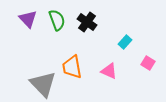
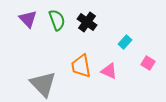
orange trapezoid: moved 9 px right, 1 px up
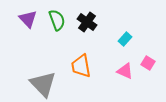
cyan rectangle: moved 3 px up
pink triangle: moved 16 px right
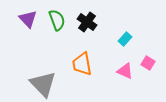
orange trapezoid: moved 1 px right, 2 px up
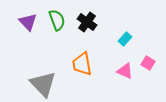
purple triangle: moved 3 px down
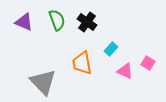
purple triangle: moved 4 px left; rotated 24 degrees counterclockwise
cyan rectangle: moved 14 px left, 10 px down
orange trapezoid: moved 1 px up
gray triangle: moved 2 px up
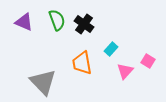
black cross: moved 3 px left, 2 px down
pink square: moved 2 px up
pink triangle: rotated 48 degrees clockwise
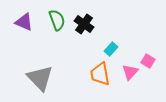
orange trapezoid: moved 18 px right, 11 px down
pink triangle: moved 5 px right, 1 px down
gray triangle: moved 3 px left, 4 px up
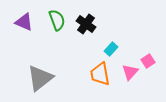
black cross: moved 2 px right
pink square: rotated 24 degrees clockwise
gray triangle: rotated 36 degrees clockwise
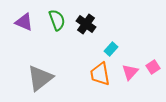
pink square: moved 5 px right, 6 px down
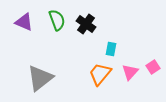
cyan rectangle: rotated 32 degrees counterclockwise
orange trapezoid: rotated 50 degrees clockwise
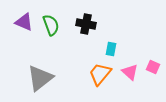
green semicircle: moved 6 px left, 5 px down
black cross: rotated 24 degrees counterclockwise
pink square: rotated 32 degrees counterclockwise
pink triangle: rotated 30 degrees counterclockwise
